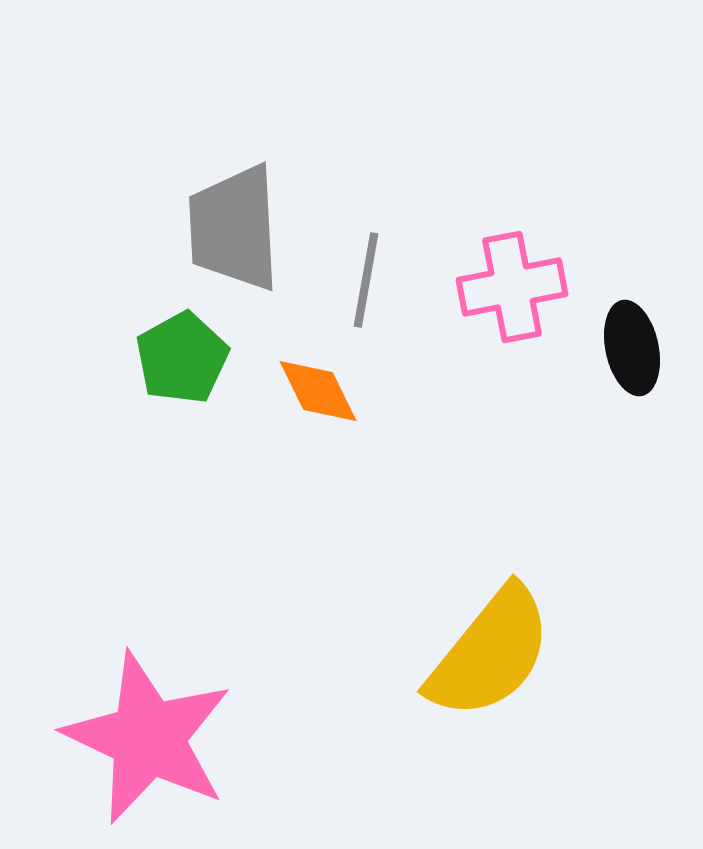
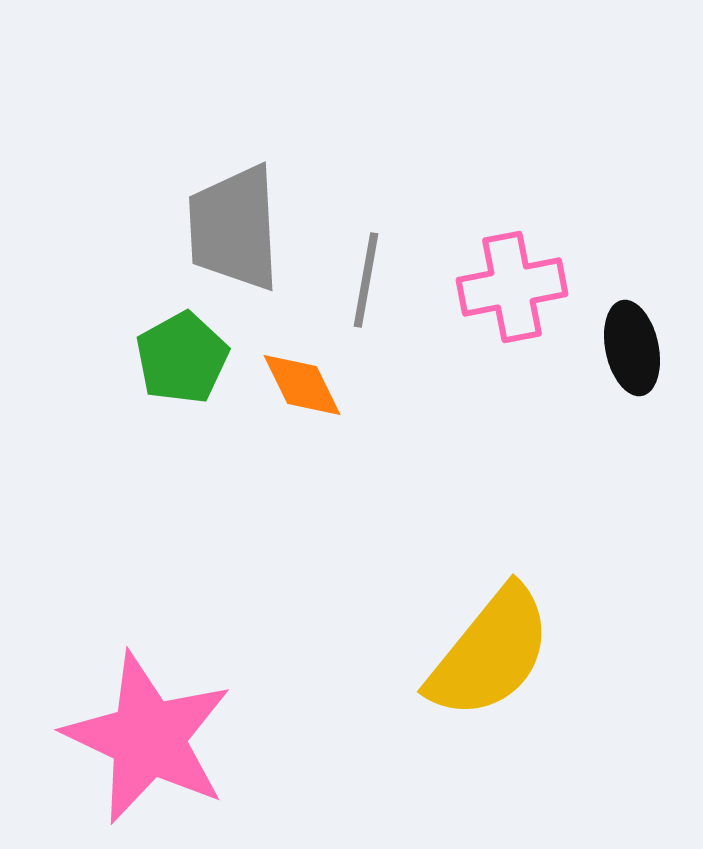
orange diamond: moved 16 px left, 6 px up
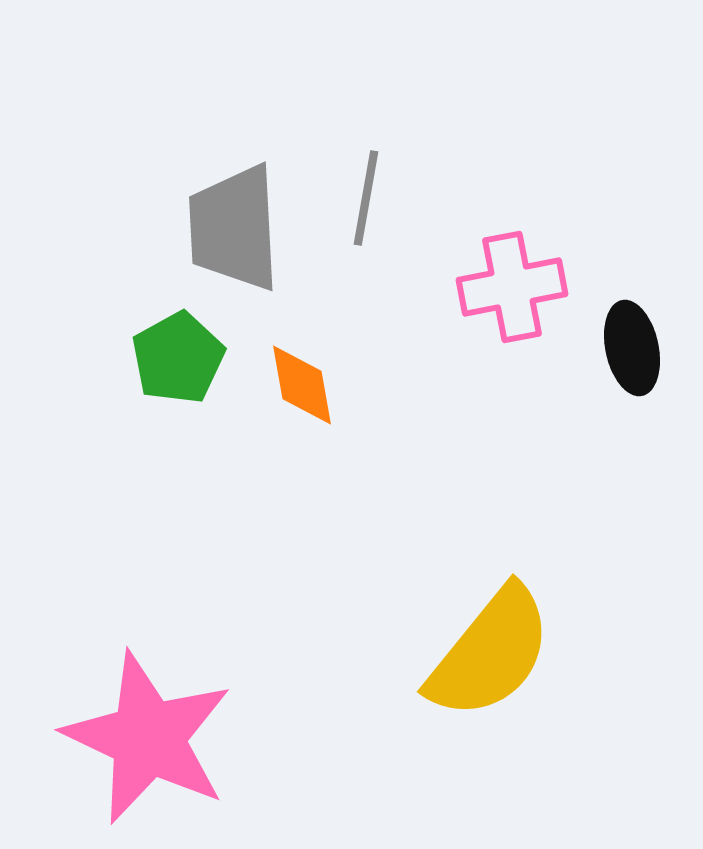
gray line: moved 82 px up
green pentagon: moved 4 px left
orange diamond: rotated 16 degrees clockwise
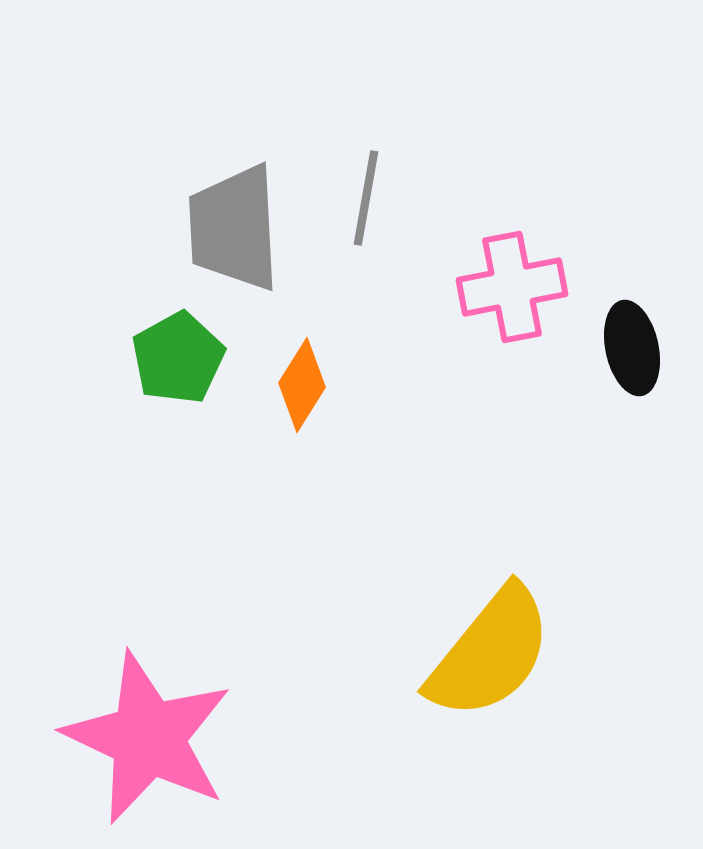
orange diamond: rotated 42 degrees clockwise
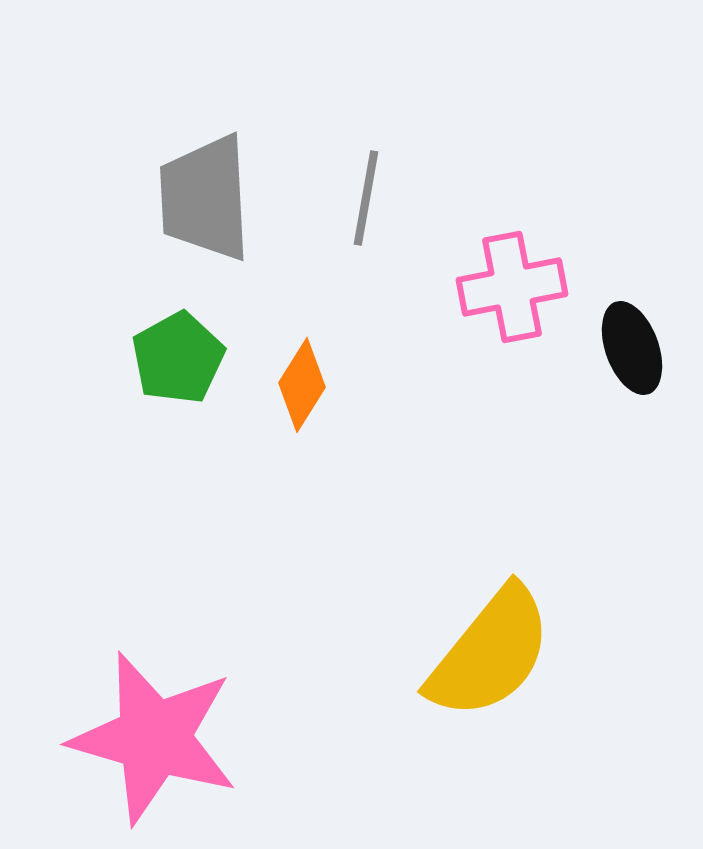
gray trapezoid: moved 29 px left, 30 px up
black ellipse: rotated 8 degrees counterclockwise
pink star: moved 6 px right; rotated 9 degrees counterclockwise
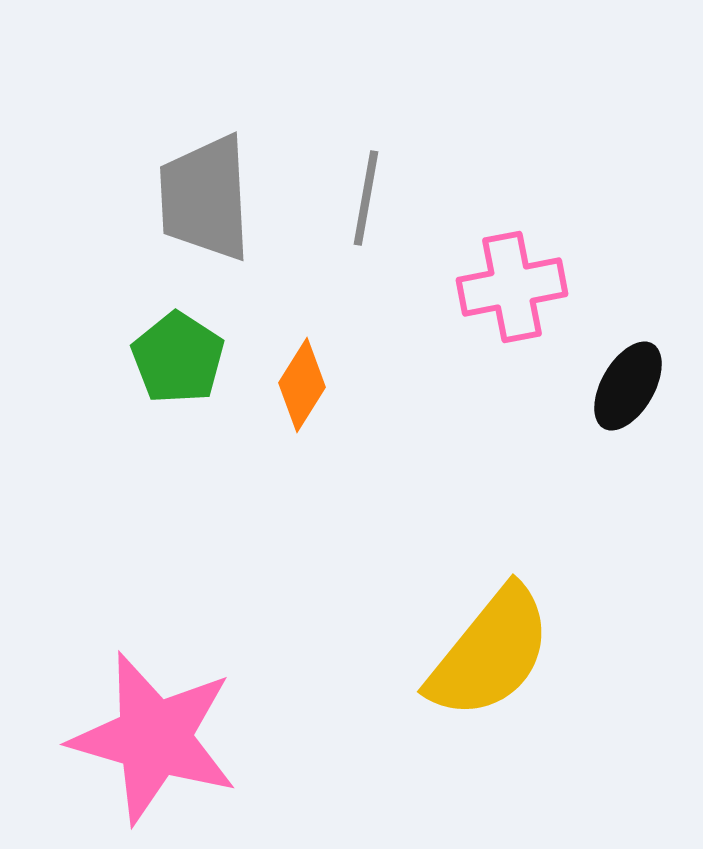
black ellipse: moved 4 px left, 38 px down; rotated 50 degrees clockwise
green pentagon: rotated 10 degrees counterclockwise
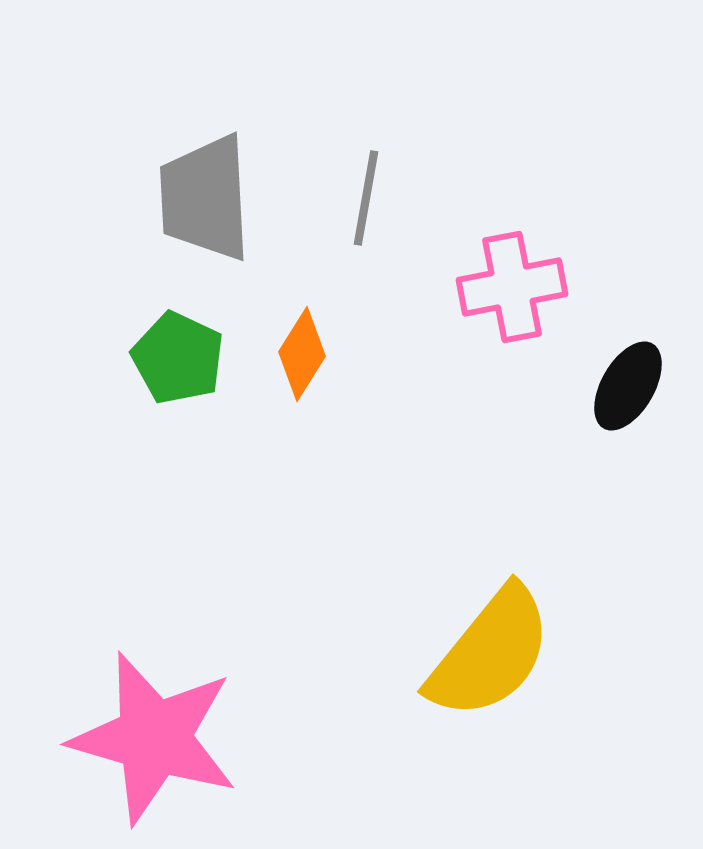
green pentagon: rotated 8 degrees counterclockwise
orange diamond: moved 31 px up
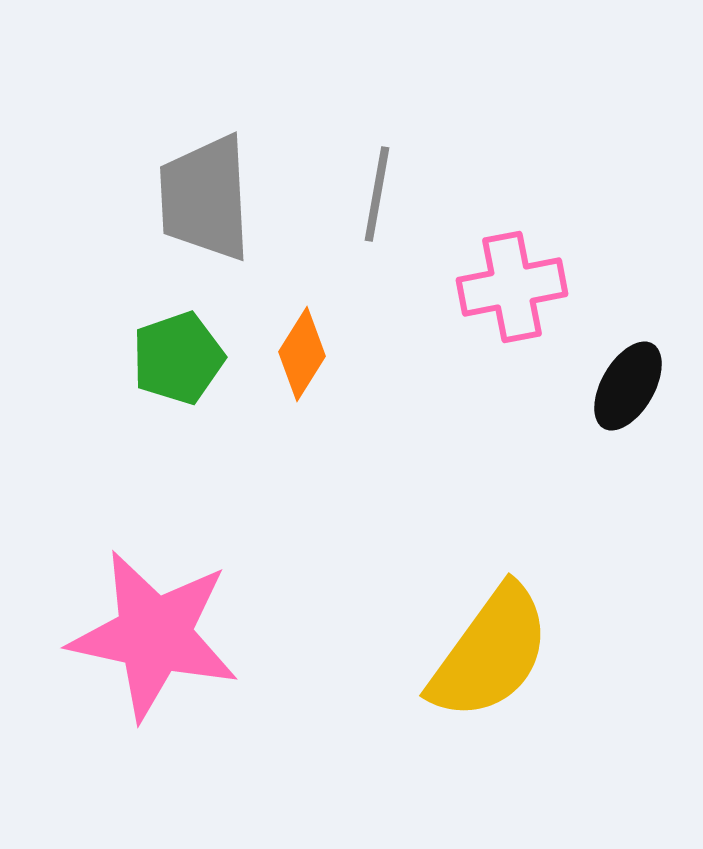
gray line: moved 11 px right, 4 px up
green pentagon: rotated 28 degrees clockwise
yellow semicircle: rotated 3 degrees counterclockwise
pink star: moved 103 px up; rotated 4 degrees counterclockwise
